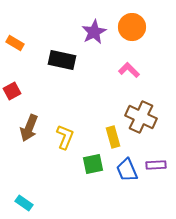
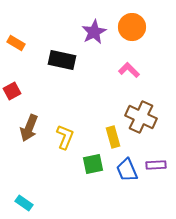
orange rectangle: moved 1 px right
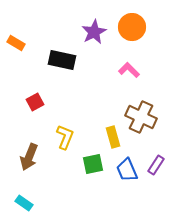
red square: moved 23 px right, 11 px down
brown arrow: moved 29 px down
purple rectangle: rotated 54 degrees counterclockwise
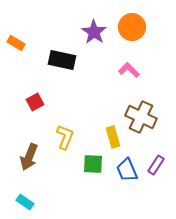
purple star: rotated 10 degrees counterclockwise
green square: rotated 15 degrees clockwise
cyan rectangle: moved 1 px right, 1 px up
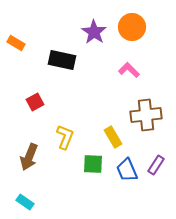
brown cross: moved 5 px right, 2 px up; rotated 32 degrees counterclockwise
yellow rectangle: rotated 15 degrees counterclockwise
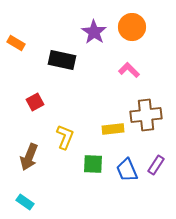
yellow rectangle: moved 8 px up; rotated 65 degrees counterclockwise
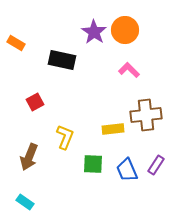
orange circle: moved 7 px left, 3 px down
